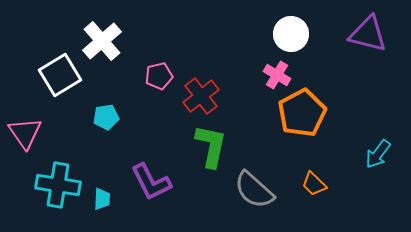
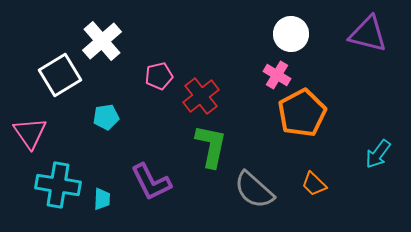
pink triangle: moved 5 px right
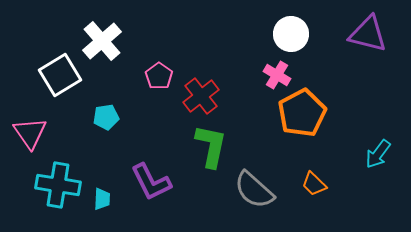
pink pentagon: rotated 24 degrees counterclockwise
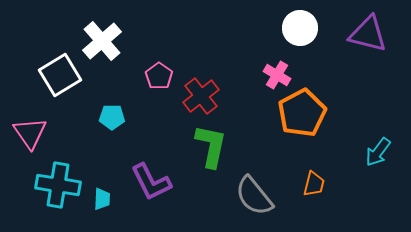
white circle: moved 9 px right, 6 px up
cyan pentagon: moved 6 px right; rotated 10 degrees clockwise
cyan arrow: moved 2 px up
orange trapezoid: rotated 120 degrees counterclockwise
gray semicircle: moved 6 px down; rotated 9 degrees clockwise
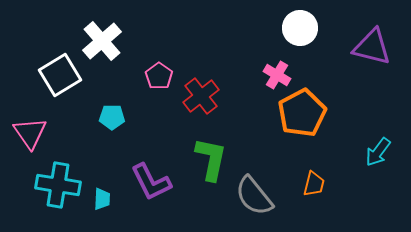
purple triangle: moved 4 px right, 13 px down
green L-shape: moved 13 px down
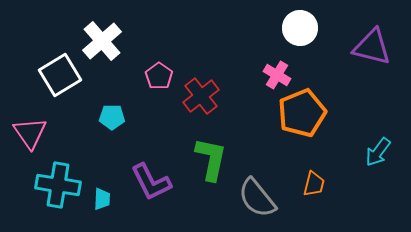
orange pentagon: rotated 6 degrees clockwise
gray semicircle: moved 3 px right, 2 px down
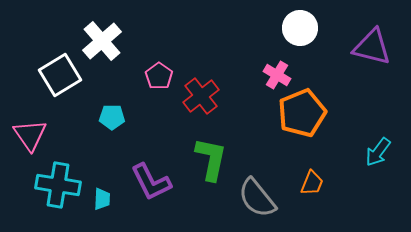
pink triangle: moved 2 px down
orange trapezoid: moved 2 px left, 1 px up; rotated 8 degrees clockwise
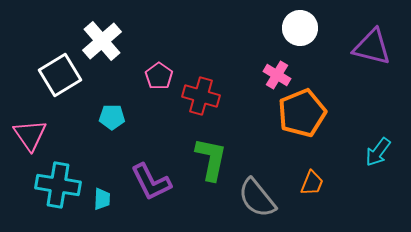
red cross: rotated 36 degrees counterclockwise
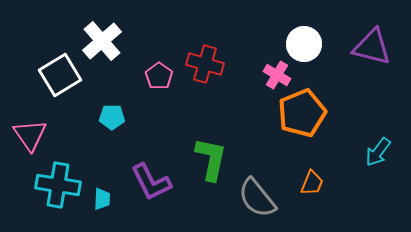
white circle: moved 4 px right, 16 px down
red cross: moved 4 px right, 32 px up
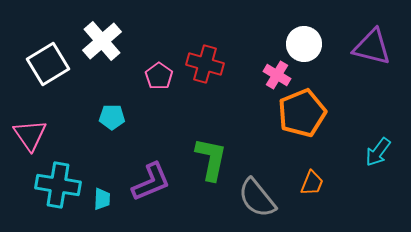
white square: moved 12 px left, 11 px up
purple L-shape: rotated 87 degrees counterclockwise
